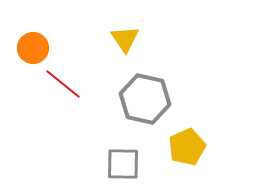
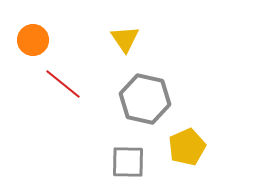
orange circle: moved 8 px up
gray square: moved 5 px right, 2 px up
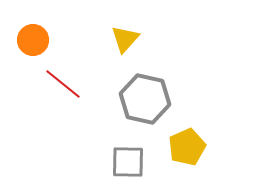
yellow triangle: rotated 16 degrees clockwise
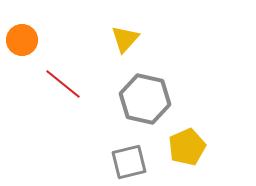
orange circle: moved 11 px left
gray square: moved 1 px right; rotated 15 degrees counterclockwise
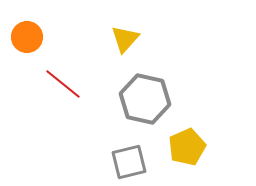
orange circle: moved 5 px right, 3 px up
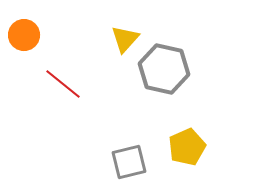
orange circle: moved 3 px left, 2 px up
gray hexagon: moved 19 px right, 30 px up
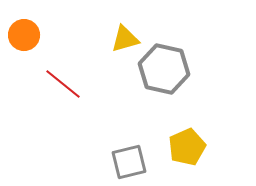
yellow triangle: rotated 32 degrees clockwise
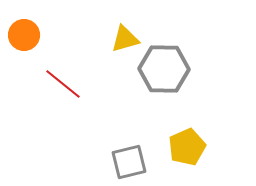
gray hexagon: rotated 12 degrees counterclockwise
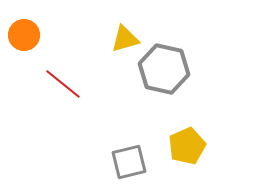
gray hexagon: rotated 12 degrees clockwise
yellow pentagon: moved 1 px up
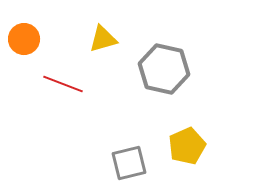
orange circle: moved 4 px down
yellow triangle: moved 22 px left
red line: rotated 18 degrees counterclockwise
gray square: moved 1 px down
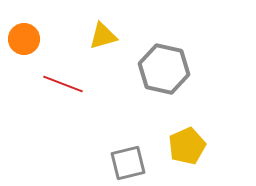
yellow triangle: moved 3 px up
gray square: moved 1 px left
